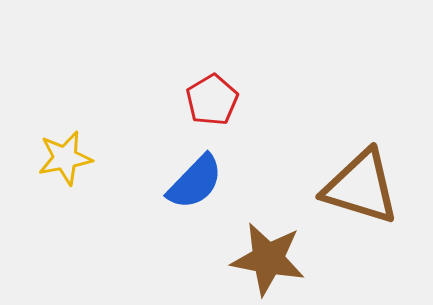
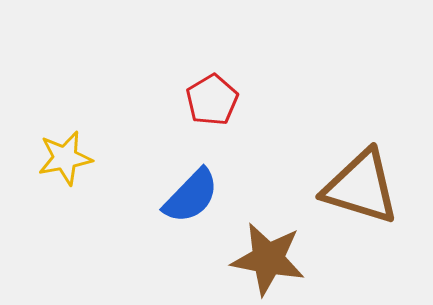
blue semicircle: moved 4 px left, 14 px down
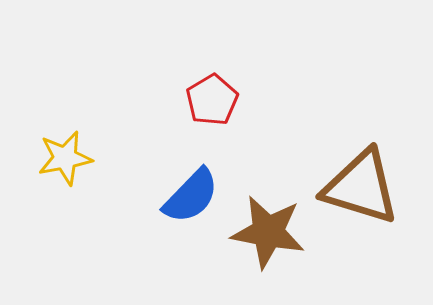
brown star: moved 27 px up
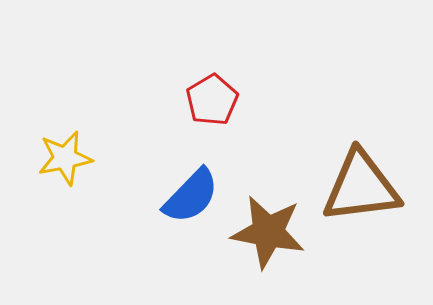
brown triangle: rotated 24 degrees counterclockwise
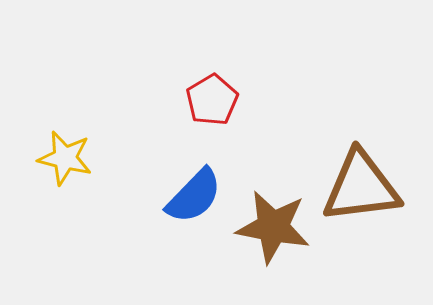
yellow star: rotated 24 degrees clockwise
blue semicircle: moved 3 px right
brown star: moved 5 px right, 5 px up
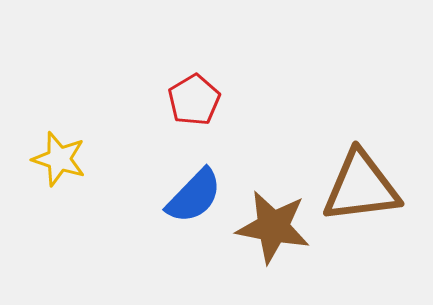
red pentagon: moved 18 px left
yellow star: moved 6 px left, 1 px down; rotated 4 degrees clockwise
